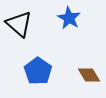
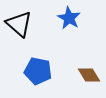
blue pentagon: rotated 24 degrees counterclockwise
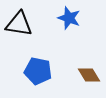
blue star: rotated 10 degrees counterclockwise
black triangle: rotated 32 degrees counterclockwise
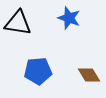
black triangle: moved 1 px left, 1 px up
blue pentagon: rotated 16 degrees counterclockwise
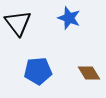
black triangle: rotated 44 degrees clockwise
brown diamond: moved 2 px up
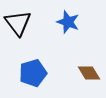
blue star: moved 1 px left, 4 px down
blue pentagon: moved 5 px left, 2 px down; rotated 12 degrees counterclockwise
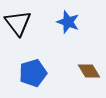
brown diamond: moved 2 px up
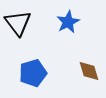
blue star: rotated 25 degrees clockwise
brown diamond: rotated 15 degrees clockwise
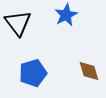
blue star: moved 2 px left, 7 px up
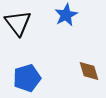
blue pentagon: moved 6 px left, 5 px down
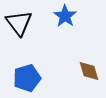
blue star: moved 1 px left, 1 px down; rotated 10 degrees counterclockwise
black triangle: moved 1 px right
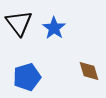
blue star: moved 11 px left, 12 px down
blue pentagon: moved 1 px up
